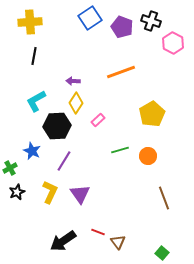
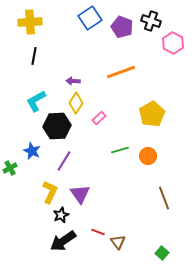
pink rectangle: moved 1 px right, 2 px up
black star: moved 44 px right, 23 px down
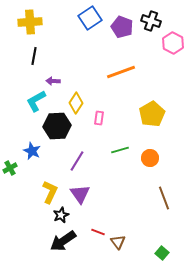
purple arrow: moved 20 px left
pink rectangle: rotated 40 degrees counterclockwise
orange circle: moved 2 px right, 2 px down
purple line: moved 13 px right
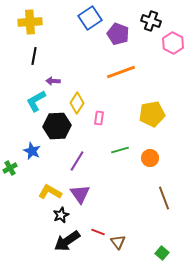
purple pentagon: moved 4 px left, 7 px down
yellow diamond: moved 1 px right
yellow pentagon: rotated 20 degrees clockwise
yellow L-shape: rotated 85 degrees counterclockwise
black arrow: moved 4 px right
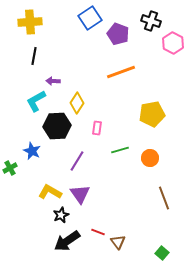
pink rectangle: moved 2 px left, 10 px down
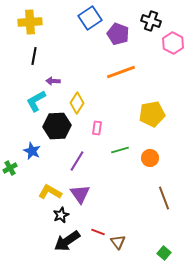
green square: moved 2 px right
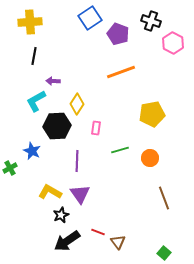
yellow diamond: moved 1 px down
pink rectangle: moved 1 px left
purple line: rotated 30 degrees counterclockwise
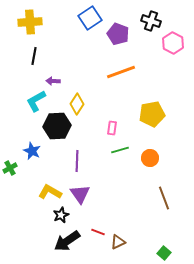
pink rectangle: moved 16 px right
brown triangle: rotated 42 degrees clockwise
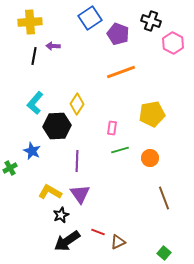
purple arrow: moved 35 px up
cyan L-shape: moved 1 px left, 2 px down; rotated 20 degrees counterclockwise
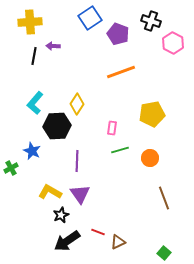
green cross: moved 1 px right
